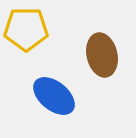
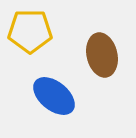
yellow pentagon: moved 4 px right, 2 px down
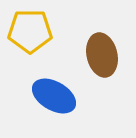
blue ellipse: rotated 9 degrees counterclockwise
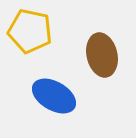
yellow pentagon: rotated 12 degrees clockwise
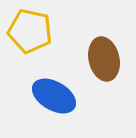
brown ellipse: moved 2 px right, 4 px down
